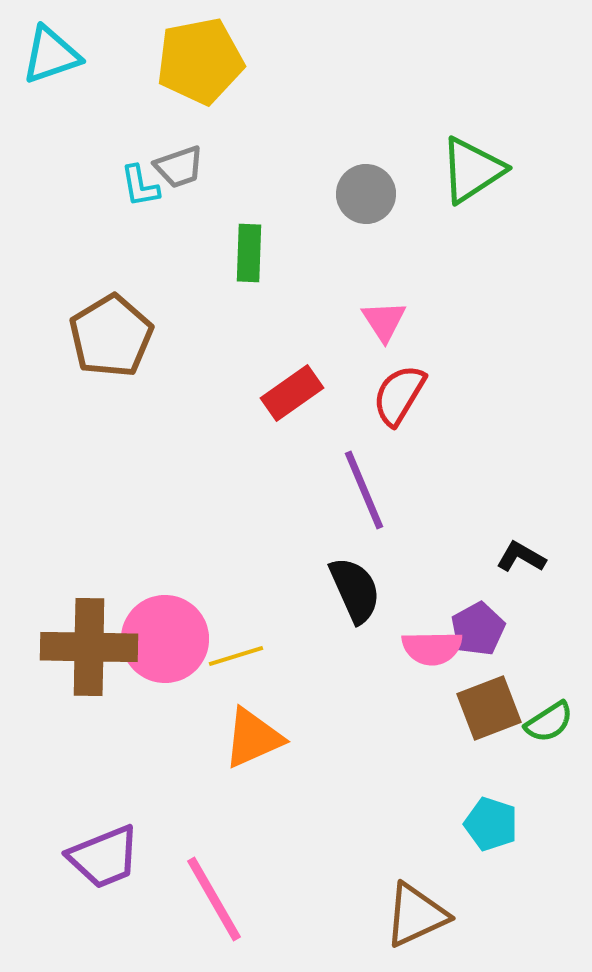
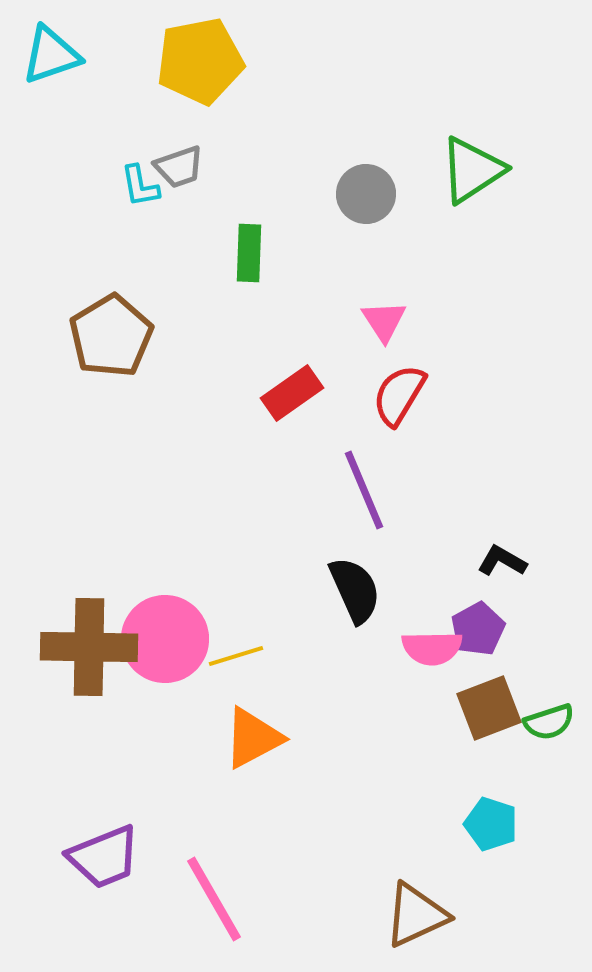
black L-shape: moved 19 px left, 4 px down
green semicircle: rotated 15 degrees clockwise
orange triangle: rotated 4 degrees counterclockwise
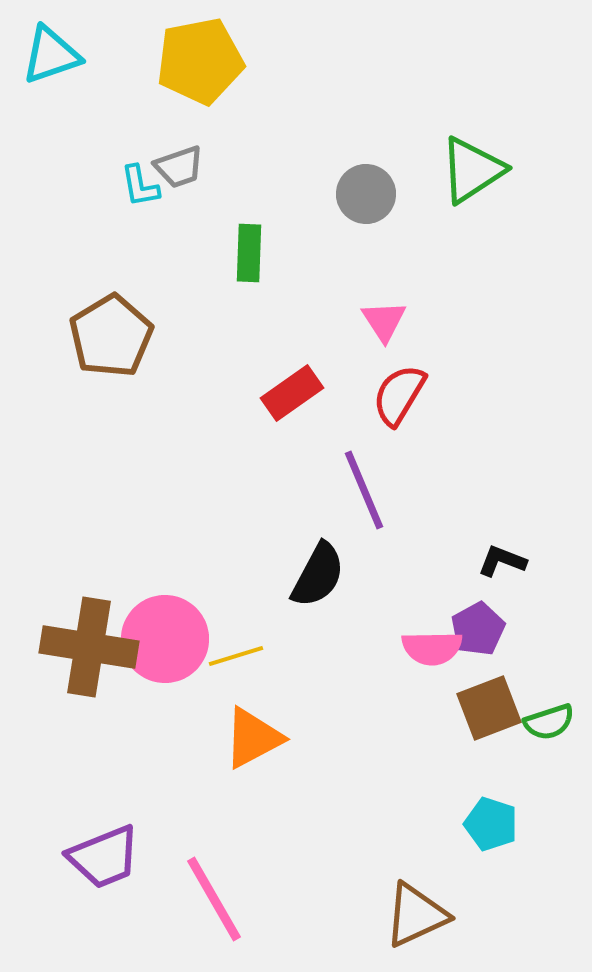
black L-shape: rotated 9 degrees counterclockwise
black semicircle: moved 37 px left, 15 px up; rotated 52 degrees clockwise
brown cross: rotated 8 degrees clockwise
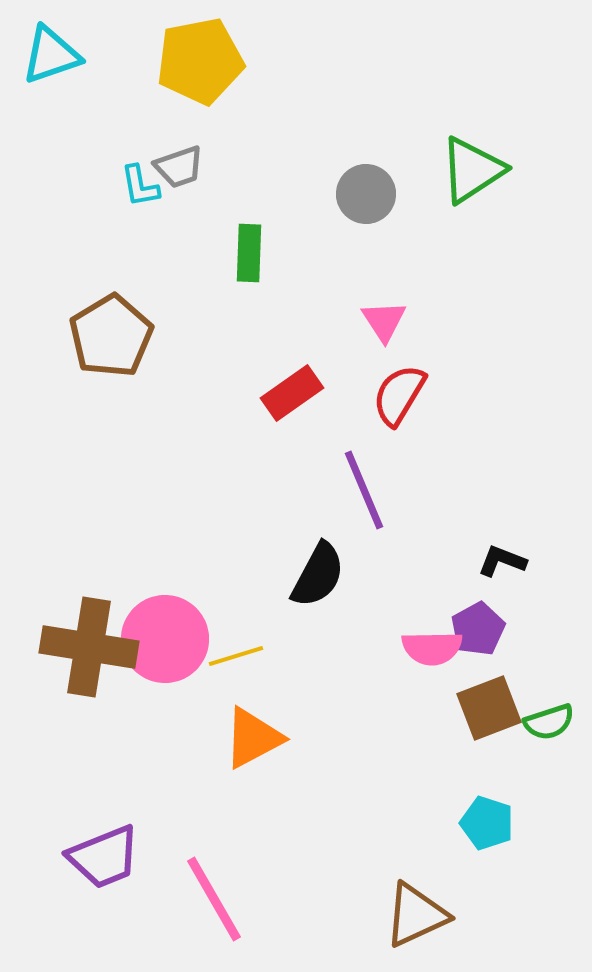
cyan pentagon: moved 4 px left, 1 px up
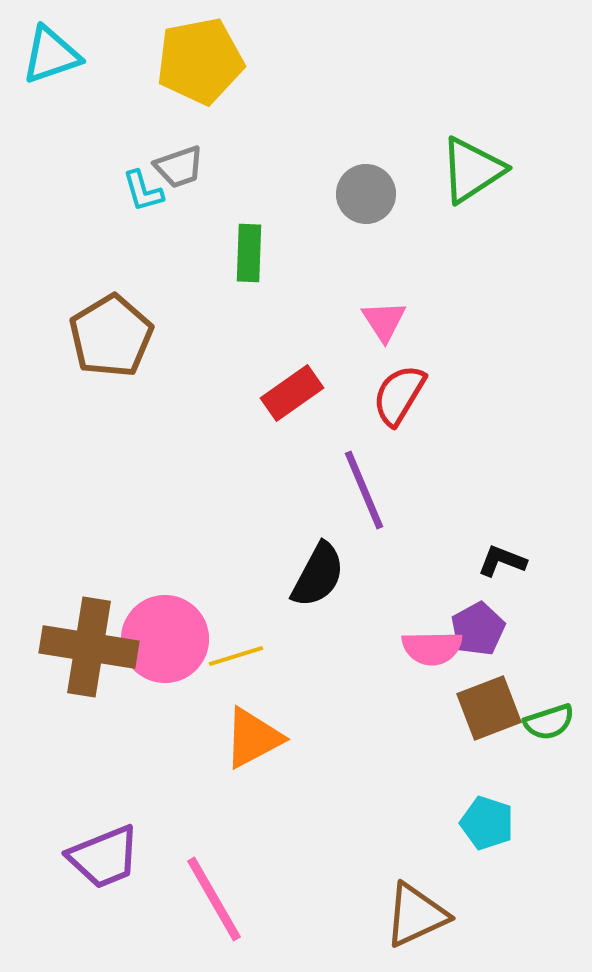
cyan L-shape: moved 3 px right, 5 px down; rotated 6 degrees counterclockwise
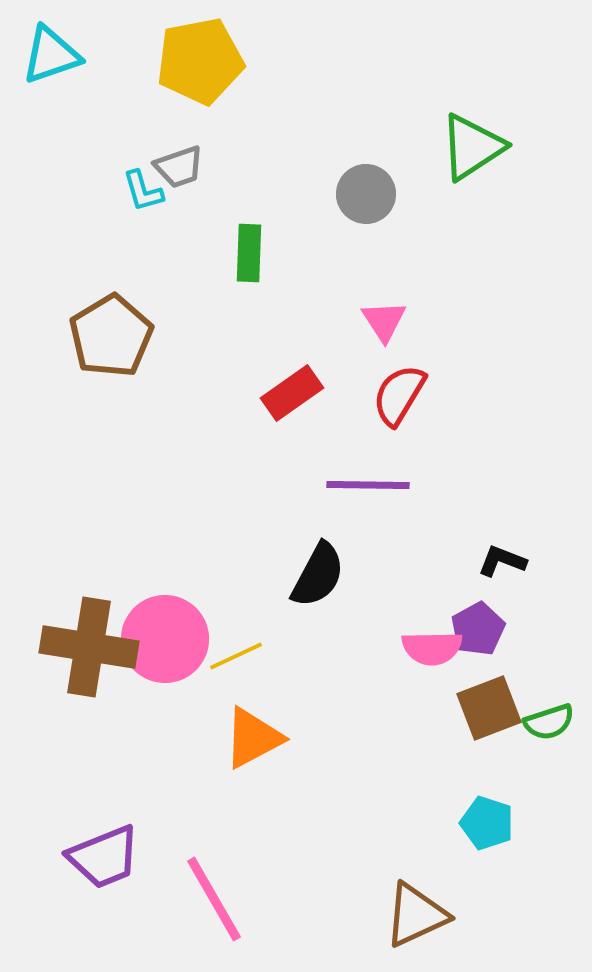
green triangle: moved 23 px up
purple line: moved 4 px right, 5 px up; rotated 66 degrees counterclockwise
yellow line: rotated 8 degrees counterclockwise
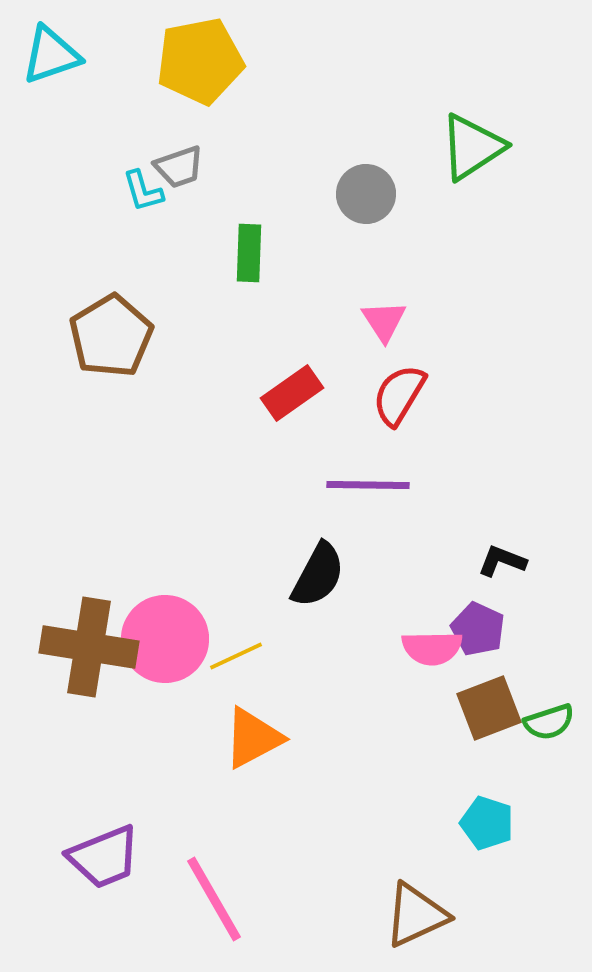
purple pentagon: rotated 18 degrees counterclockwise
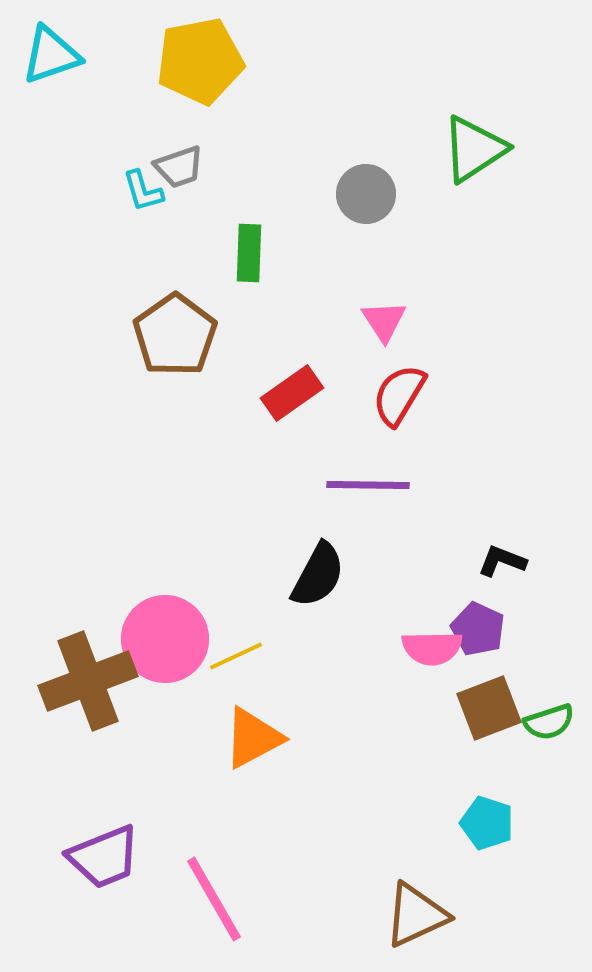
green triangle: moved 2 px right, 2 px down
brown pentagon: moved 64 px right, 1 px up; rotated 4 degrees counterclockwise
brown cross: moved 1 px left, 34 px down; rotated 30 degrees counterclockwise
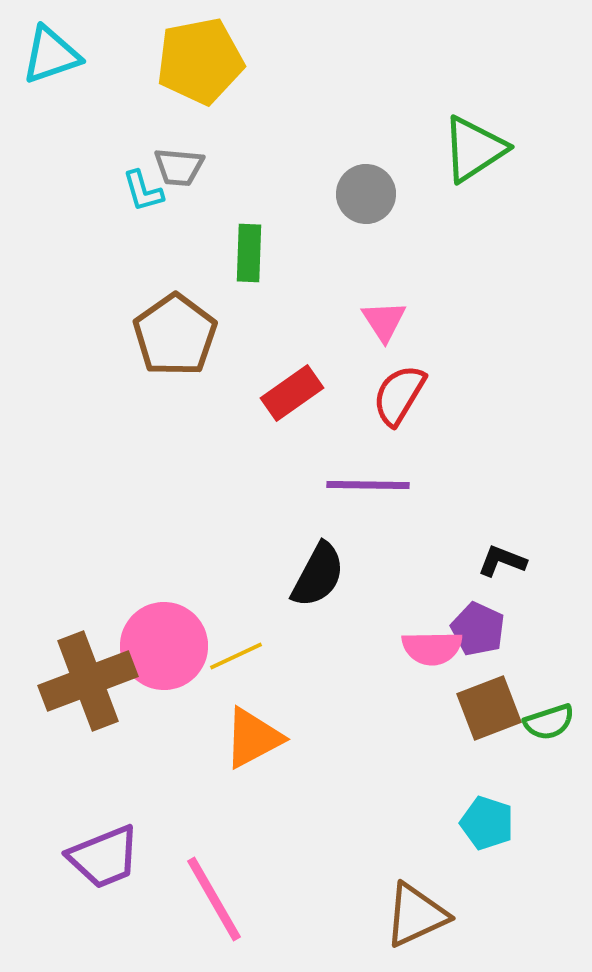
gray trapezoid: rotated 24 degrees clockwise
pink circle: moved 1 px left, 7 px down
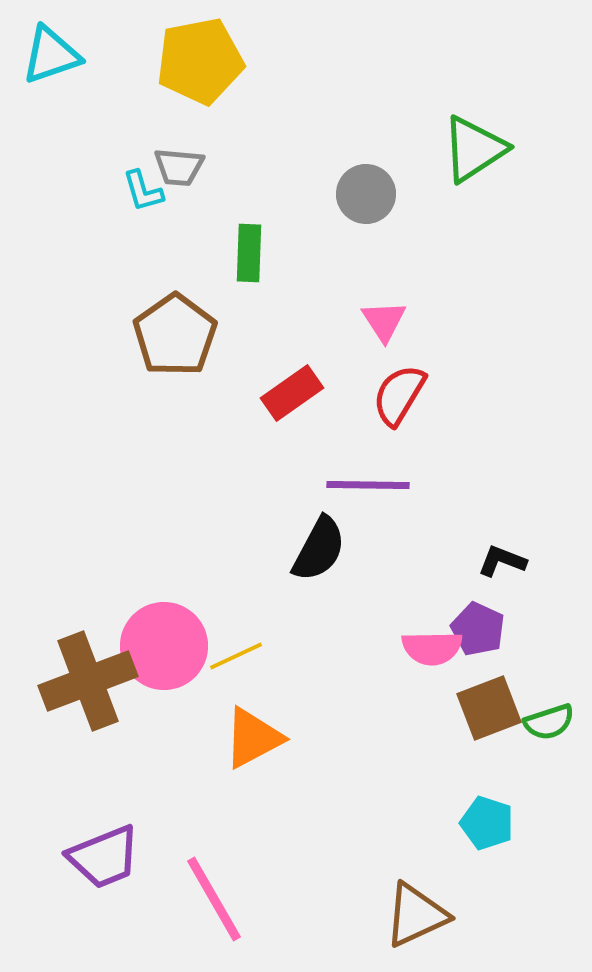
black semicircle: moved 1 px right, 26 px up
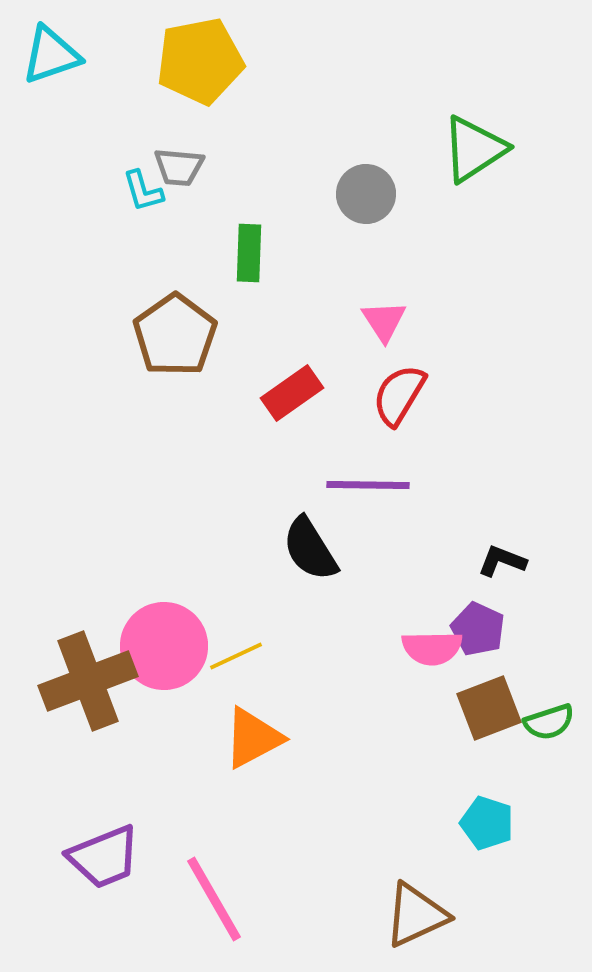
black semicircle: moved 9 px left; rotated 120 degrees clockwise
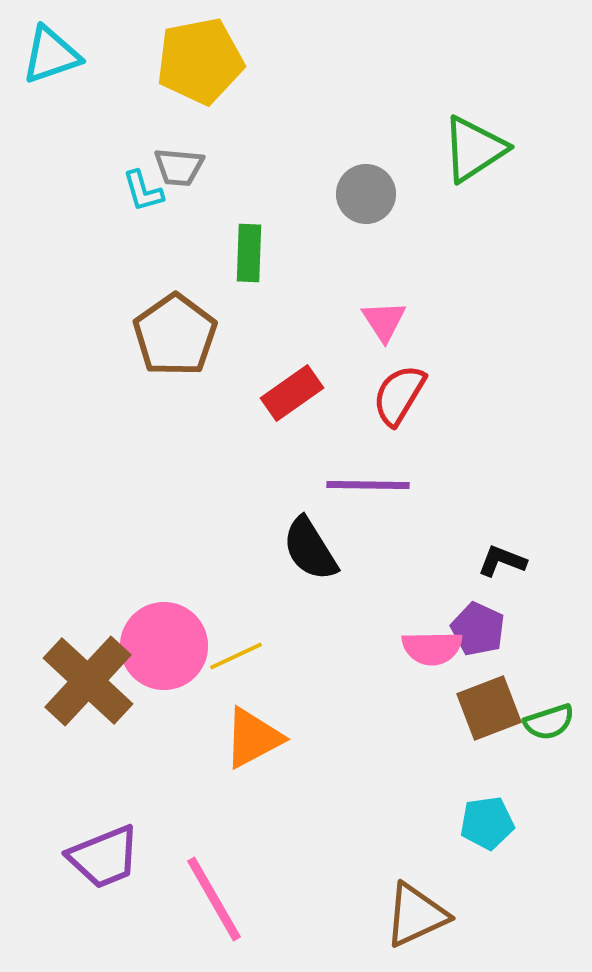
brown cross: rotated 26 degrees counterclockwise
cyan pentagon: rotated 26 degrees counterclockwise
